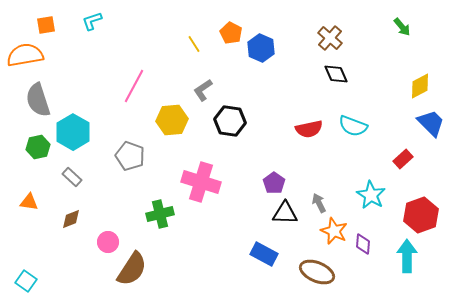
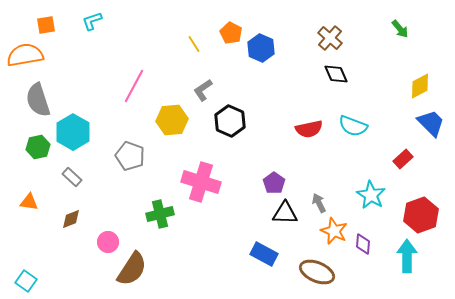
green arrow: moved 2 px left, 2 px down
black hexagon: rotated 16 degrees clockwise
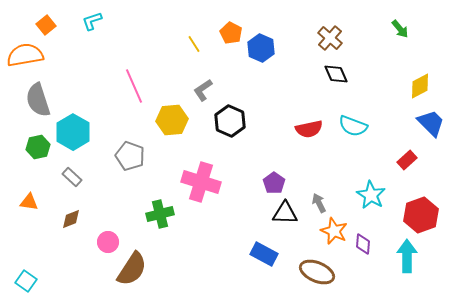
orange square: rotated 30 degrees counterclockwise
pink line: rotated 52 degrees counterclockwise
red rectangle: moved 4 px right, 1 px down
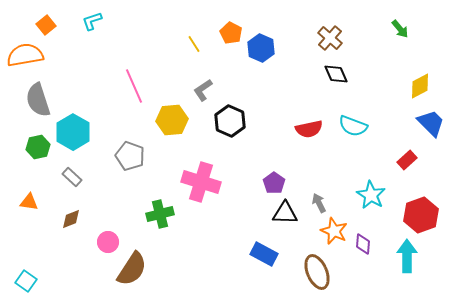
brown ellipse: rotated 44 degrees clockwise
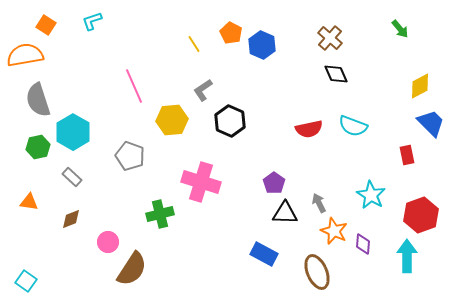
orange square: rotated 18 degrees counterclockwise
blue hexagon: moved 1 px right, 3 px up
red rectangle: moved 5 px up; rotated 60 degrees counterclockwise
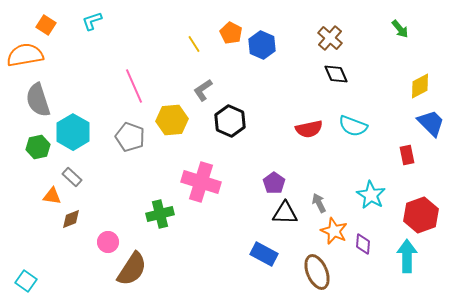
gray pentagon: moved 19 px up
orange triangle: moved 23 px right, 6 px up
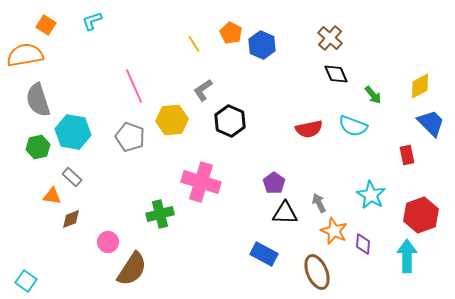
green arrow: moved 27 px left, 66 px down
cyan hexagon: rotated 20 degrees counterclockwise
